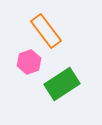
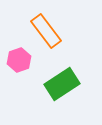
pink hexagon: moved 10 px left, 2 px up
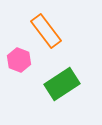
pink hexagon: rotated 20 degrees counterclockwise
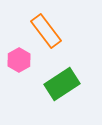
pink hexagon: rotated 10 degrees clockwise
